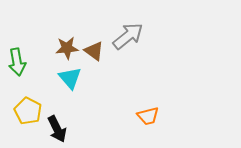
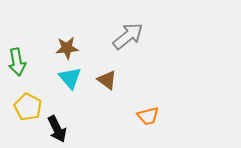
brown triangle: moved 13 px right, 29 px down
yellow pentagon: moved 4 px up
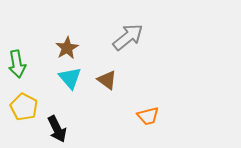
gray arrow: moved 1 px down
brown star: rotated 25 degrees counterclockwise
green arrow: moved 2 px down
yellow pentagon: moved 4 px left
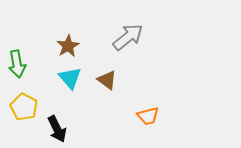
brown star: moved 1 px right, 2 px up
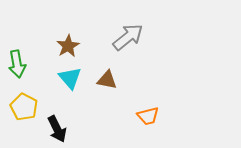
brown triangle: rotated 25 degrees counterclockwise
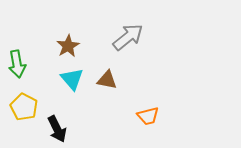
cyan triangle: moved 2 px right, 1 px down
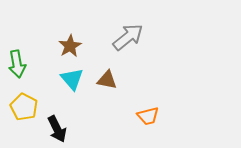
brown star: moved 2 px right
